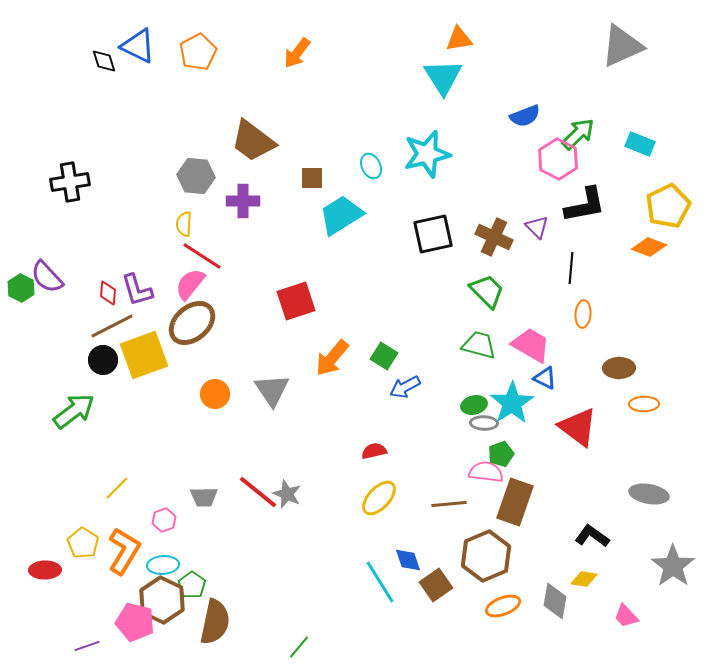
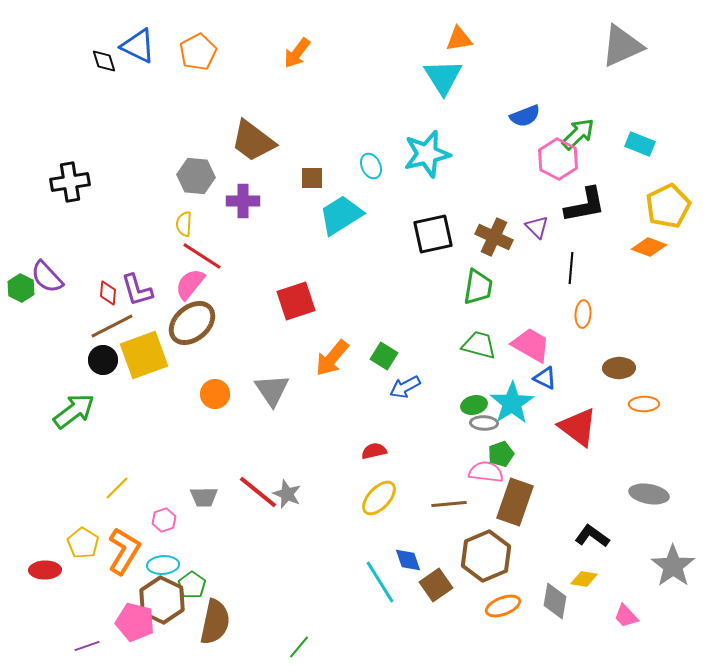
green trapezoid at (487, 291): moved 9 px left, 4 px up; rotated 54 degrees clockwise
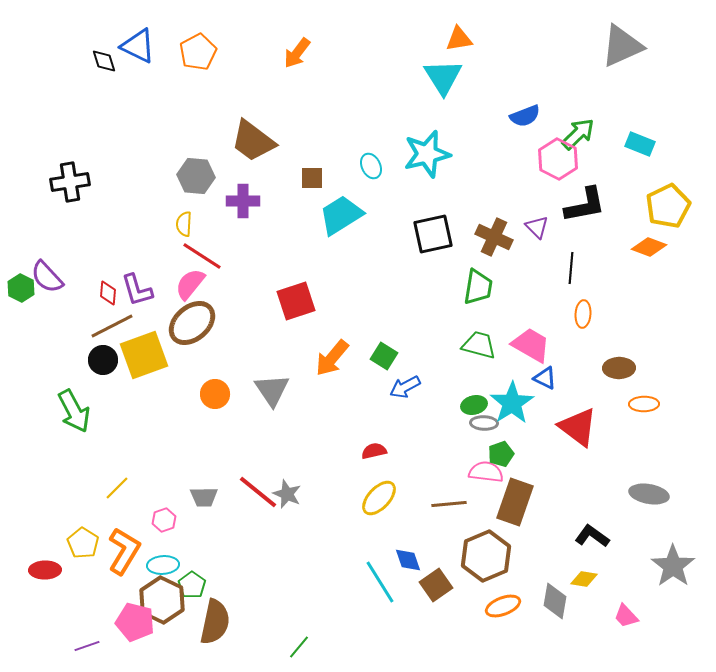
green arrow at (74, 411): rotated 99 degrees clockwise
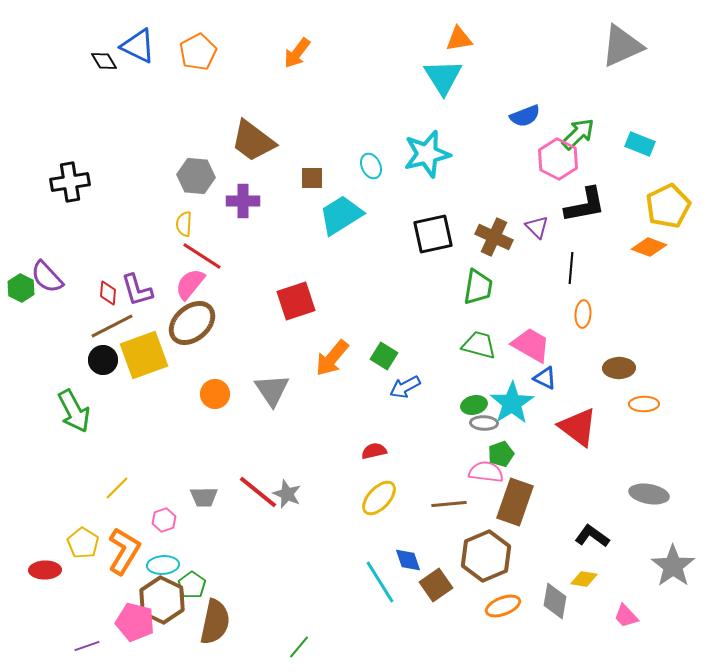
black diamond at (104, 61): rotated 12 degrees counterclockwise
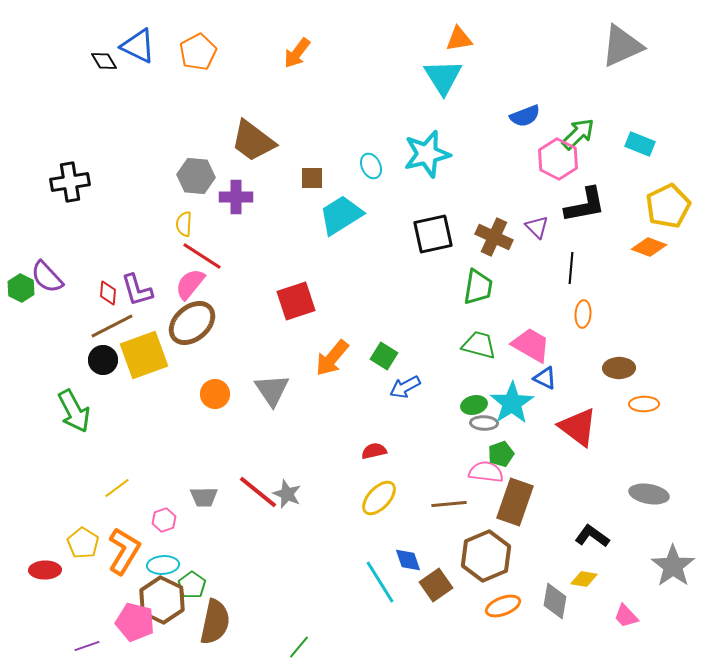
purple cross at (243, 201): moved 7 px left, 4 px up
yellow line at (117, 488): rotated 8 degrees clockwise
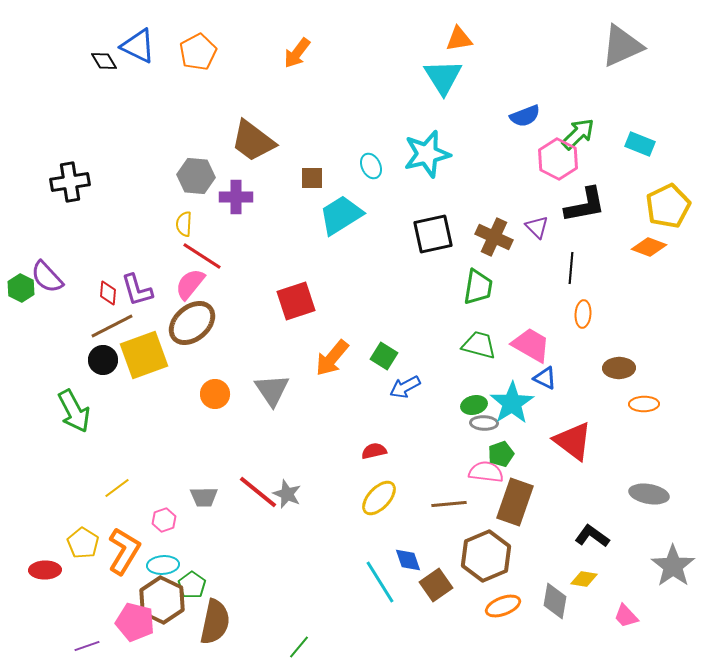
red triangle at (578, 427): moved 5 px left, 14 px down
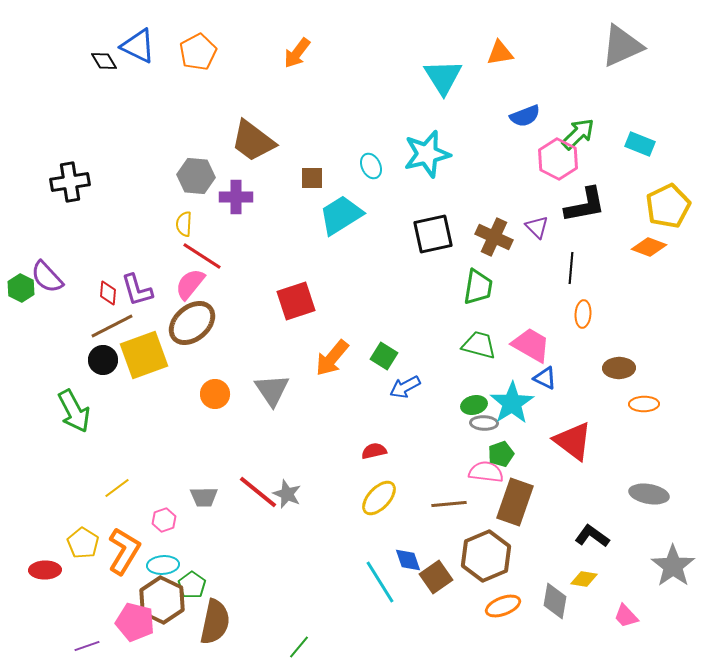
orange triangle at (459, 39): moved 41 px right, 14 px down
brown square at (436, 585): moved 8 px up
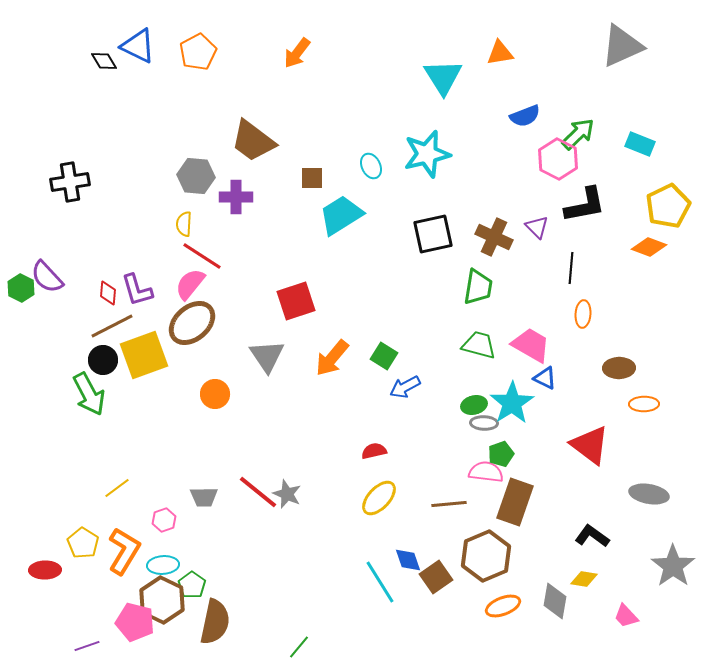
gray triangle at (272, 390): moved 5 px left, 34 px up
green arrow at (74, 411): moved 15 px right, 17 px up
red triangle at (573, 441): moved 17 px right, 4 px down
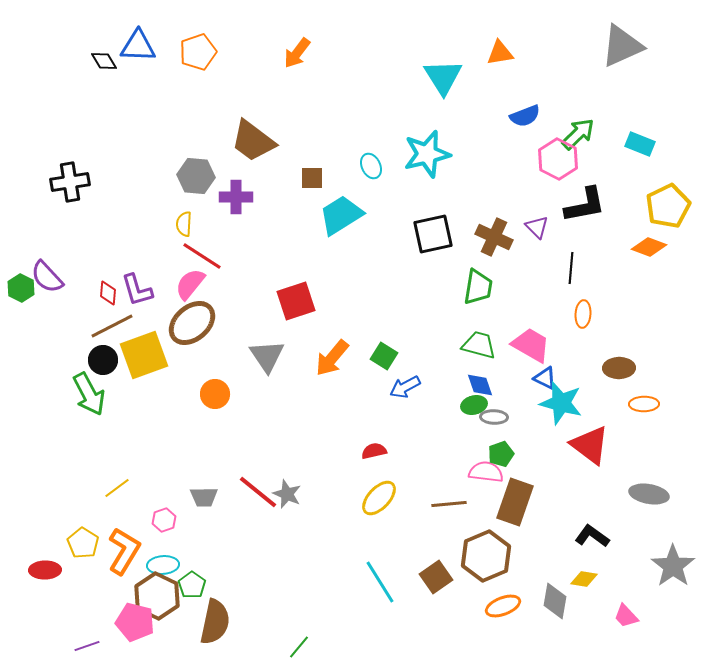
blue triangle at (138, 46): rotated 24 degrees counterclockwise
orange pentagon at (198, 52): rotated 9 degrees clockwise
cyan star at (512, 403): moved 49 px right; rotated 24 degrees counterclockwise
gray ellipse at (484, 423): moved 10 px right, 6 px up
blue diamond at (408, 560): moved 72 px right, 175 px up
brown hexagon at (162, 600): moved 5 px left, 4 px up
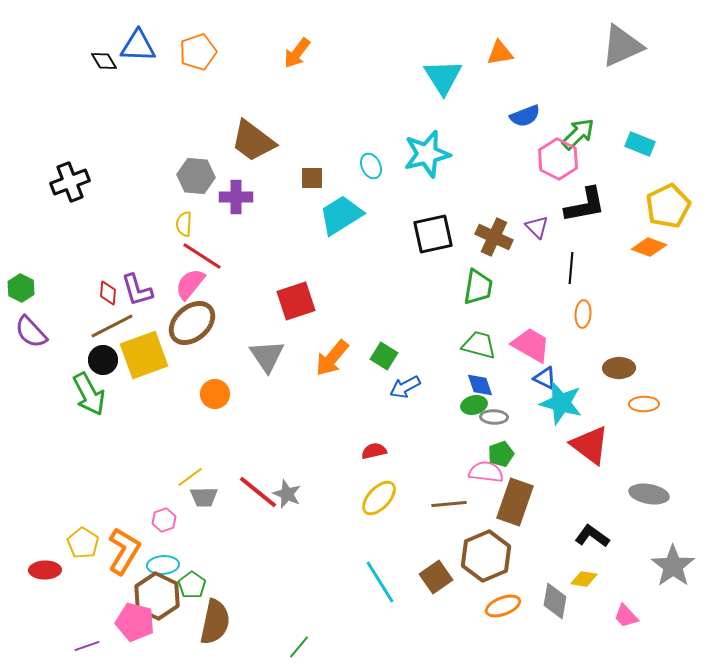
black cross at (70, 182): rotated 12 degrees counterclockwise
purple semicircle at (47, 277): moved 16 px left, 55 px down
yellow line at (117, 488): moved 73 px right, 11 px up
